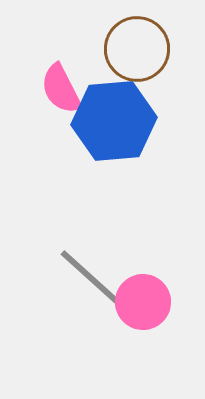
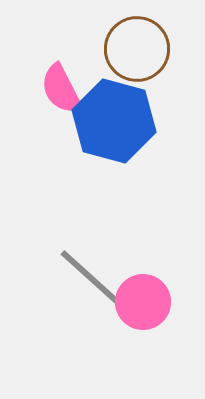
blue hexagon: rotated 20 degrees clockwise
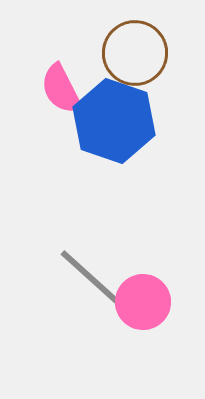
brown circle: moved 2 px left, 4 px down
blue hexagon: rotated 4 degrees clockwise
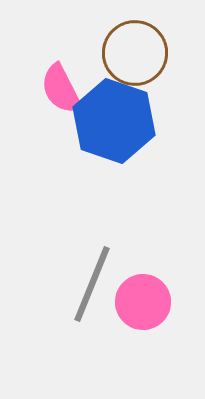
gray line: moved 5 px down; rotated 70 degrees clockwise
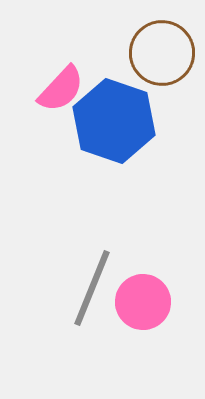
brown circle: moved 27 px right
pink semicircle: rotated 110 degrees counterclockwise
gray line: moved 4 px down
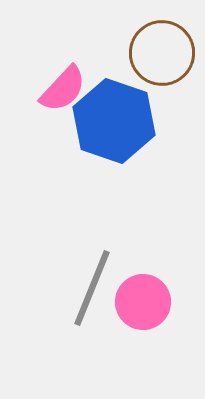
pink semicircle: moved 2 px right
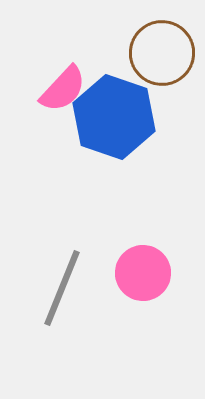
blue hexagon: moved 4 px up
gray line: moved 30 px left
pink circle: moved 29 px up
